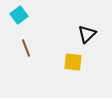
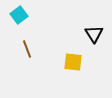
black triangle: moved 7 px right; rotated 18 degrees counterclockwise
brown line: moved 1 px right, 1 px down
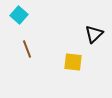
cyan square: rotated 12 degrees counterclockwise
black triangle: rotated 18 degrees clockwise
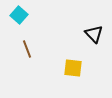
black triangle: rotated 30 degrees counterclockwise
yellow square: moved 6 px down
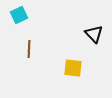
cyan square: rotated 24 degrees clockwise
brown line: moved 2 px right; rotated 24 degrees clockwise
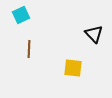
cyan square: moved 2 px right
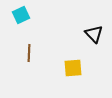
brown line: moved 4 px down
yellow square: rotated 12 degrees counterclockwise
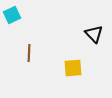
cyan square: moved 9 px left
